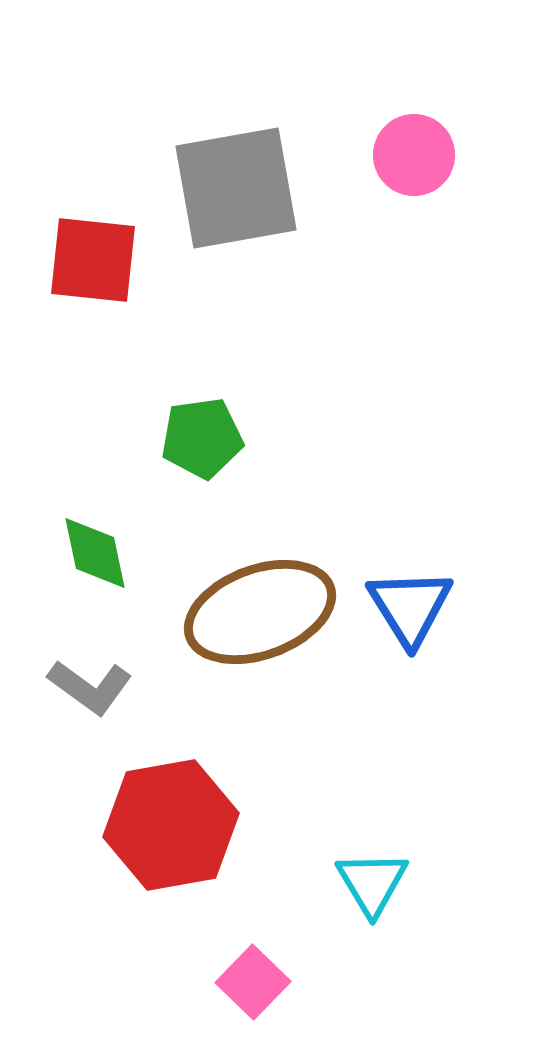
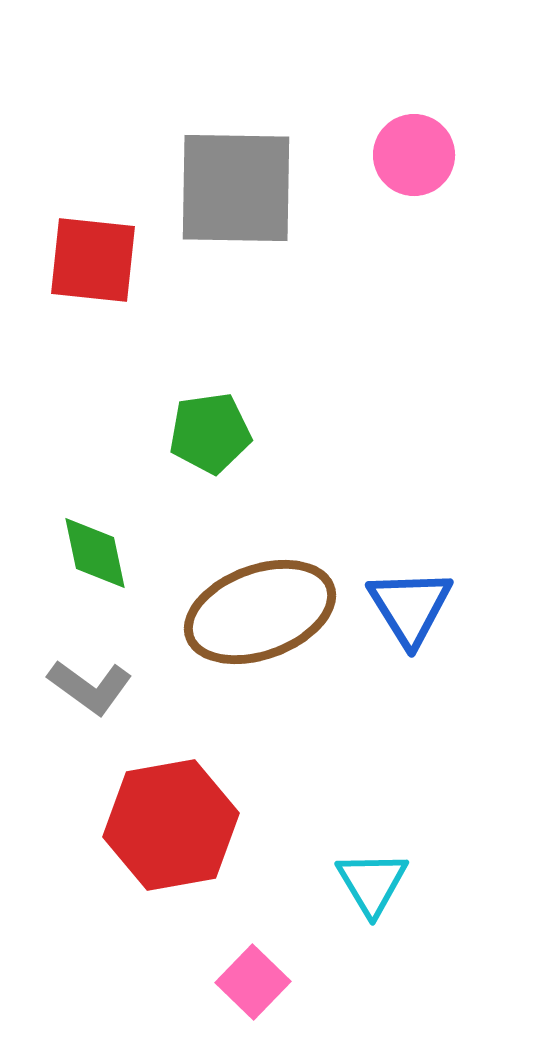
gray square: rotated 11 degrees clockwise
green pentagon: moved 8 px right, 5 px up
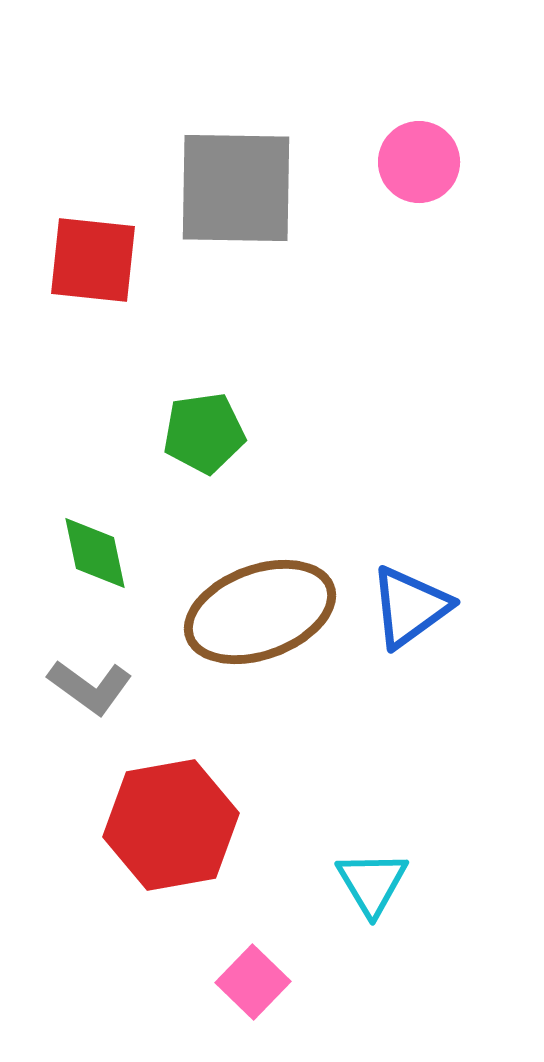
pink circle: moved 5 px right, 7 px down
green pentagon: moved 6 px left
blue triangle: rotated 26 degrees clockwise
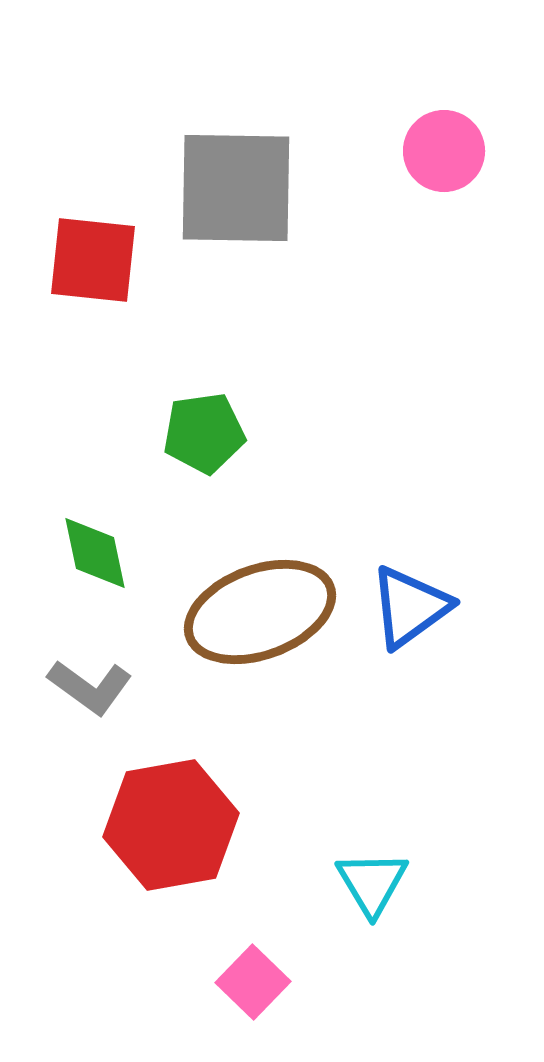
pink circle: moved 25 px right, 11 px up
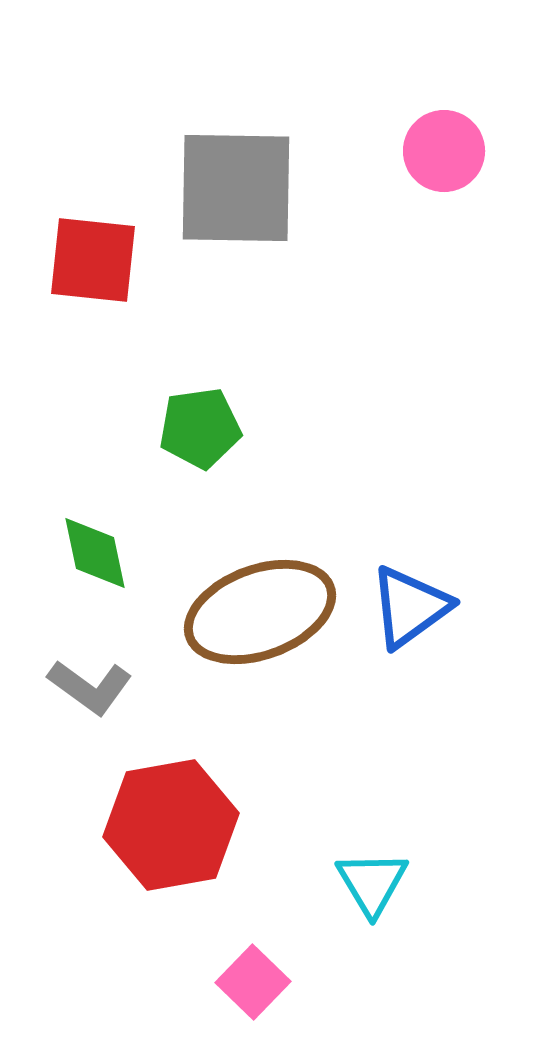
green pentagon: moved 4 px left, 5 px up
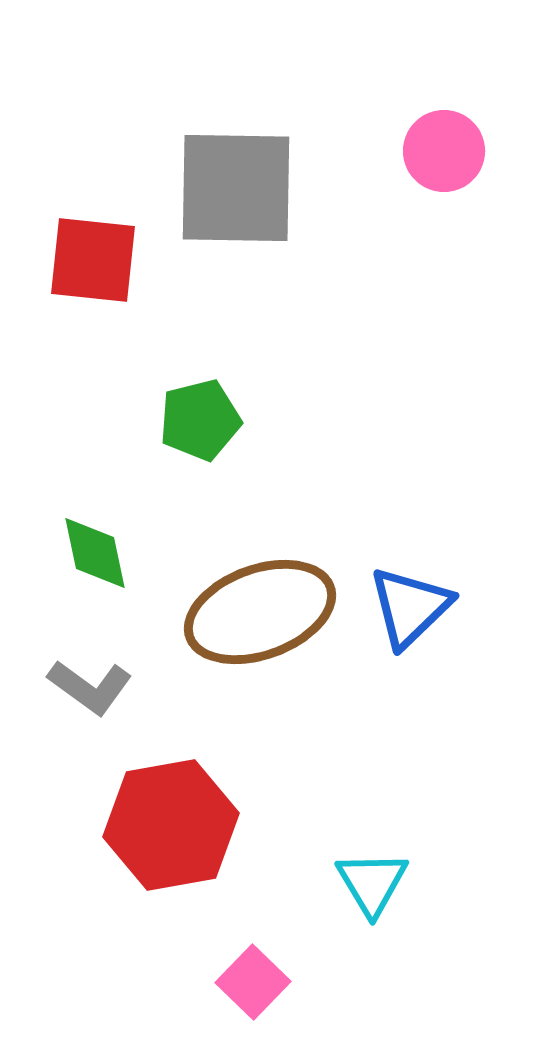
green pentagon: moved 8 px up; rotated 6 degrees counterclockwise
blue triangle: rotated 8 degrees counterclockwise
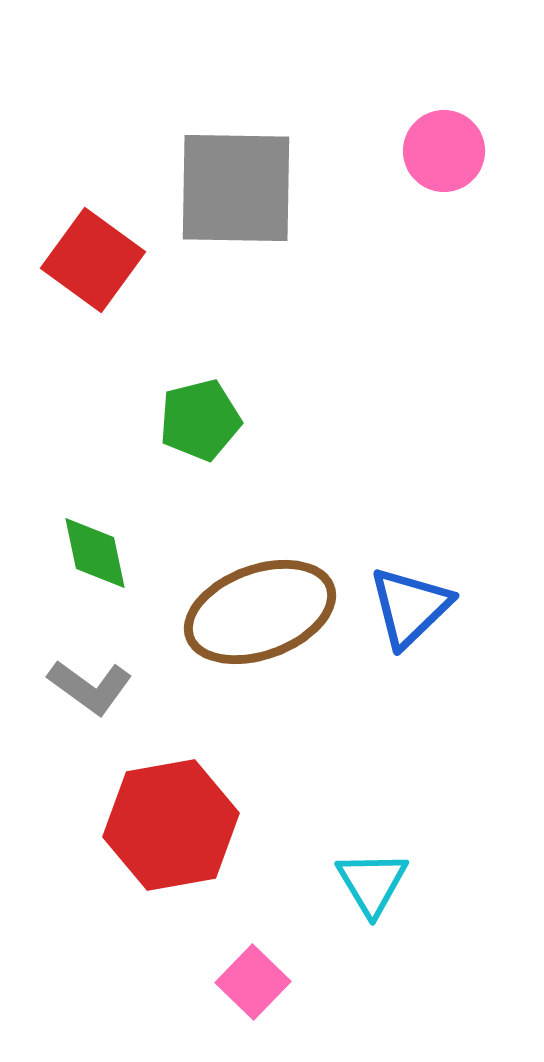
red square: rotated 30 degrees clockwise
